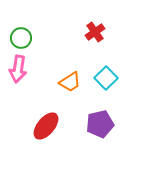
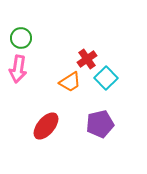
red cross: moved 8 px left, 27 px down
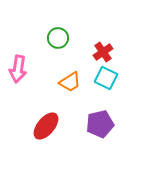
green circle: moved 37 px right
red cross: moved 16 px right, 7 px up
cyan square: rotated 20 degrees counterclockwise
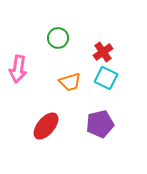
orange trapezoid: rotated 15 degrees clockwise
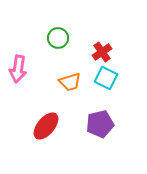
red cross: moved 1 px left
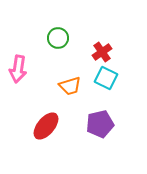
orange trapezoid: moved 4 px down
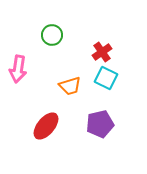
green circle: moved 6 px left, 3 px up
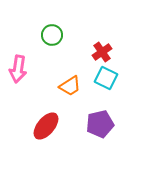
orange trapezoid: rotated 15 degrees counterclockwise
